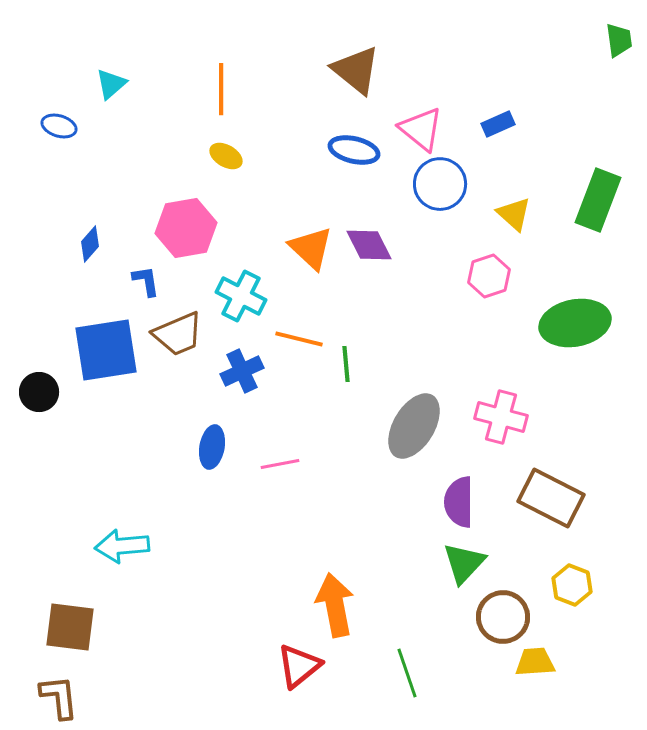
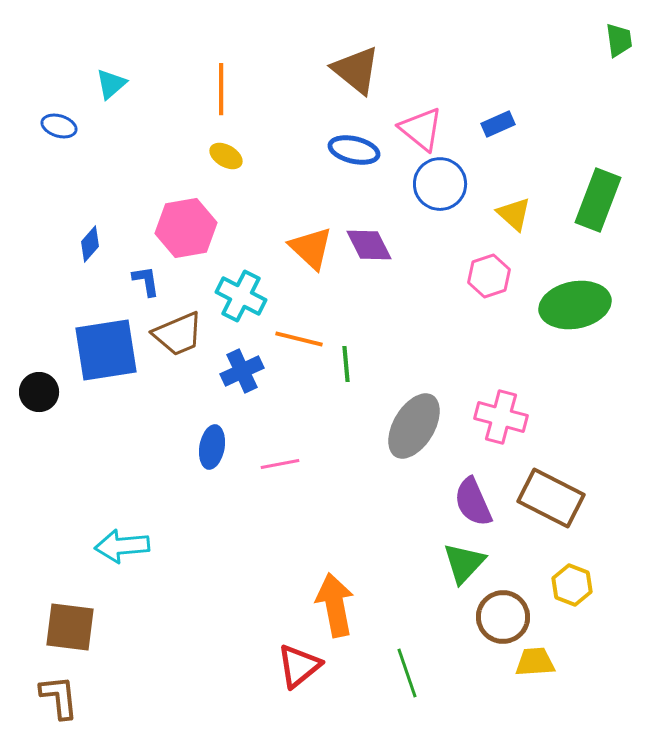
green ellipse at (575, 323): moved 18 px up
purple semicircle at (459, 502): moved 14 px right; rotated 24 degrees counterclockwise
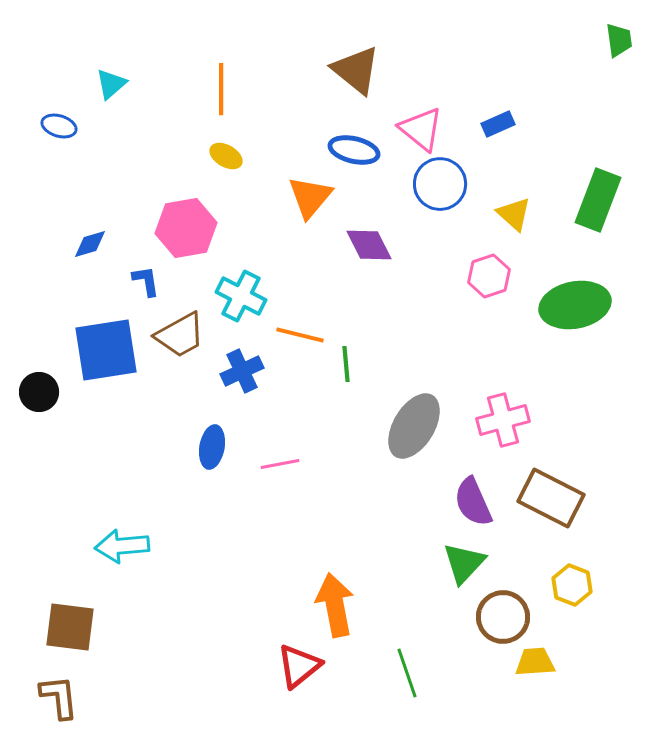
blue diamond at (90, 244): rotated 33 degrees clockwise
orange triangle at (311, 248): moved 1 px left, 51 px up; rotated 27 degrees clockwise
brown trapezoid at (178, 334): moved 2 px right, 1 px down; rotated 6 degrees counterclockwise
orange line at (299, 339): moved 1 px right, 4 px up
pink cross at (501, 417): moved 2 px right, 3 px down; rotated 30 degrees counterclockwise
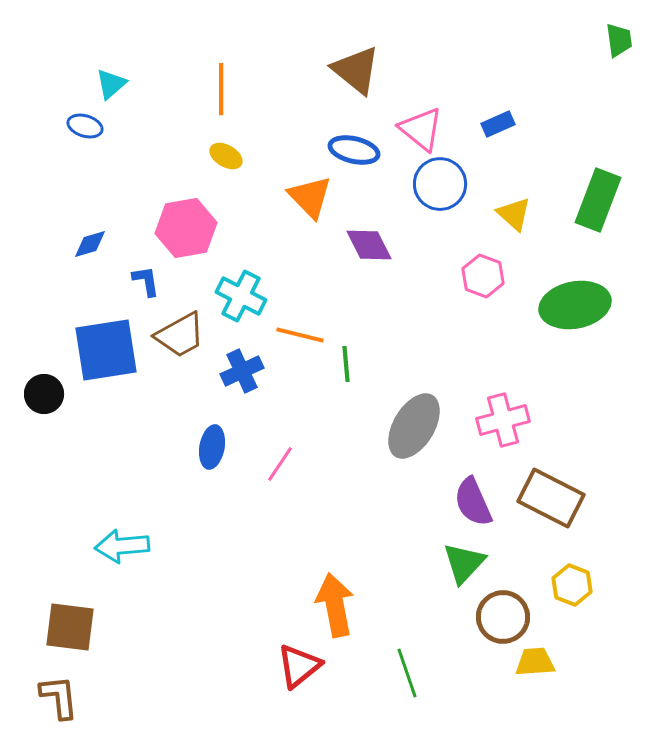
blue ellipse at (59, 126): moved 26 px right
orange triangle at (310, 197): rotated 24 degrees counterclockwise
pink hexagon at (489, 276): moved 6 px left; rotated 21 degrees counterclockwise
black circle at (39, 392): moved 5 px right, 2 px down
pink line at (280, 464): rotated 45 degrees counterclockwise
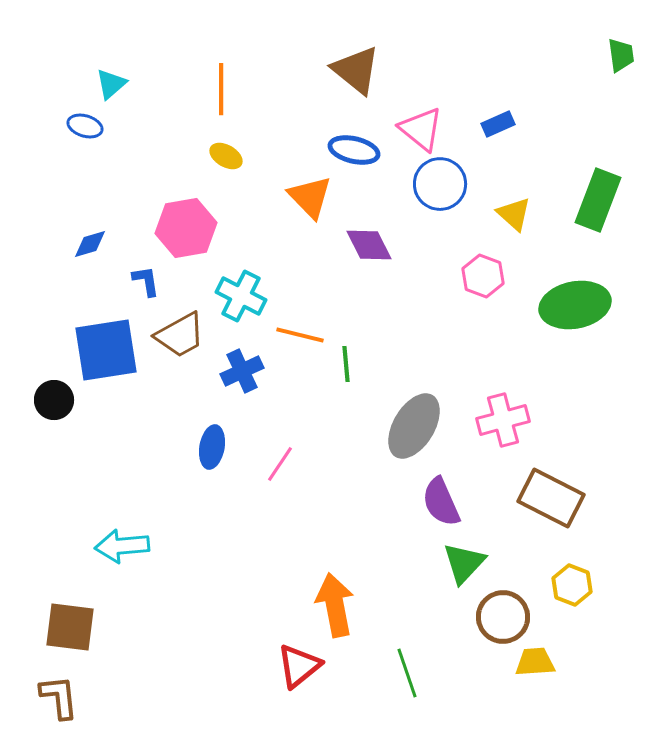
green trapezoid at (619, 40): moved 2 px right, 15 px down
black circle at (44, 394): moved 10 px right, 6 px down
purple semicircle at (473, 502): moved 32 px left
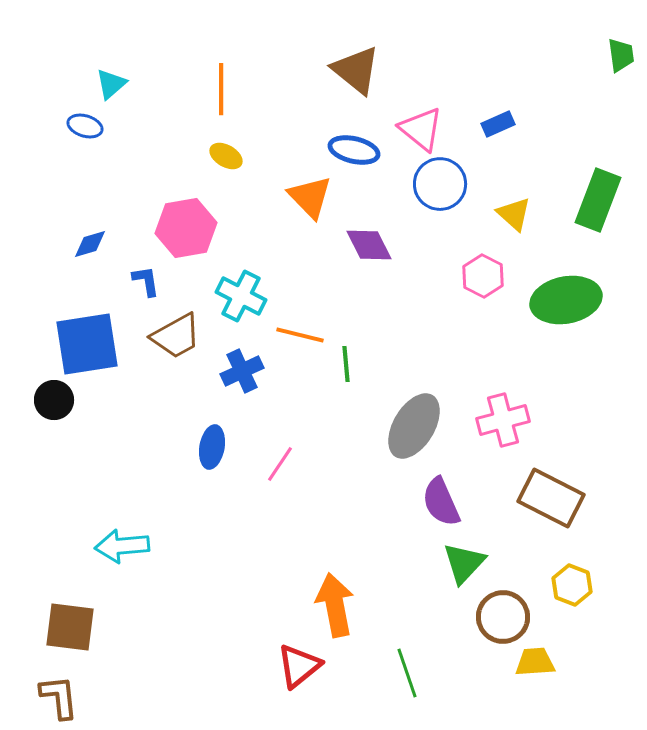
pink hexagon at (483, 276): rotated 6 degrees clockwise
green ellipse at (575, 305): moved 9 px left, 5 px up
brown trapezoid at (180, 335): moved 4 px left, 1 px down
blue square at (106, 350): moved 19 px left, 6 px up
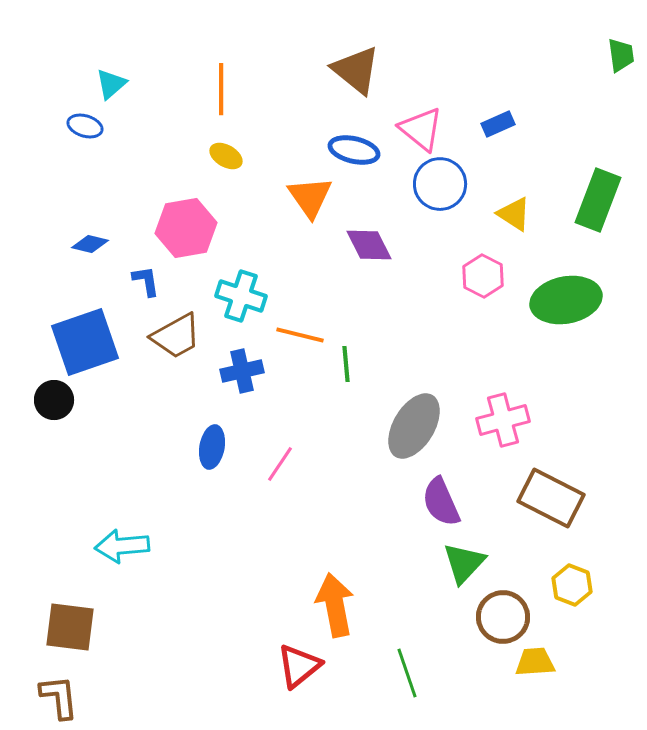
orange triangle at (310, 197): rotated 9 degrees clockwise
yellow triangle at (514, 214): rotated 9 degrees counterclockwise
blue diamond at (90, 244): rotated 30 degrees clockwise
cyan cross at (241, 296): rotated 9 degrees counterclockwise
blue square at (87, 344): moved 2 px left, 2 px up; rotated 10 degrees counterclockwise
blue cross at (242, 371): rotated 12 degrees clockwise
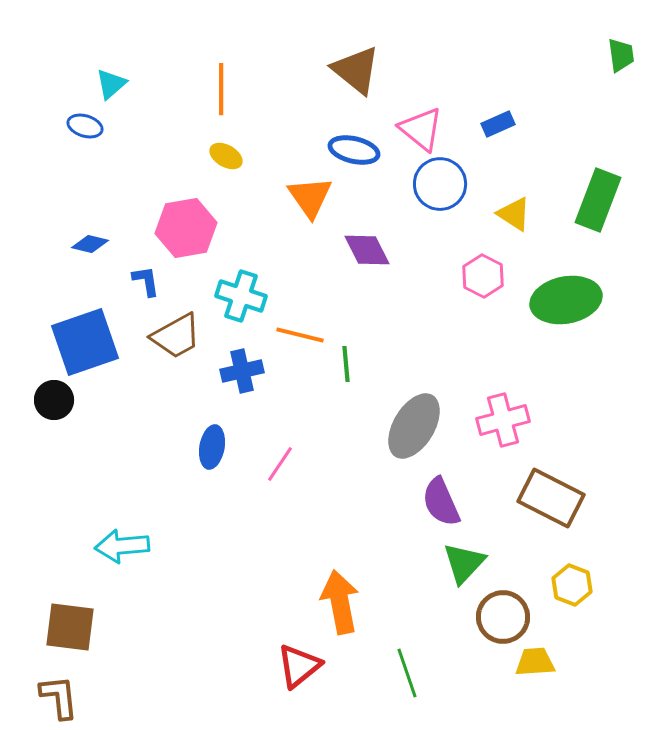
purple diamond at (369, 245): moved 2 px left, 5 px down
orange arrow at (335, 605): moved 5 px right, 3 px up
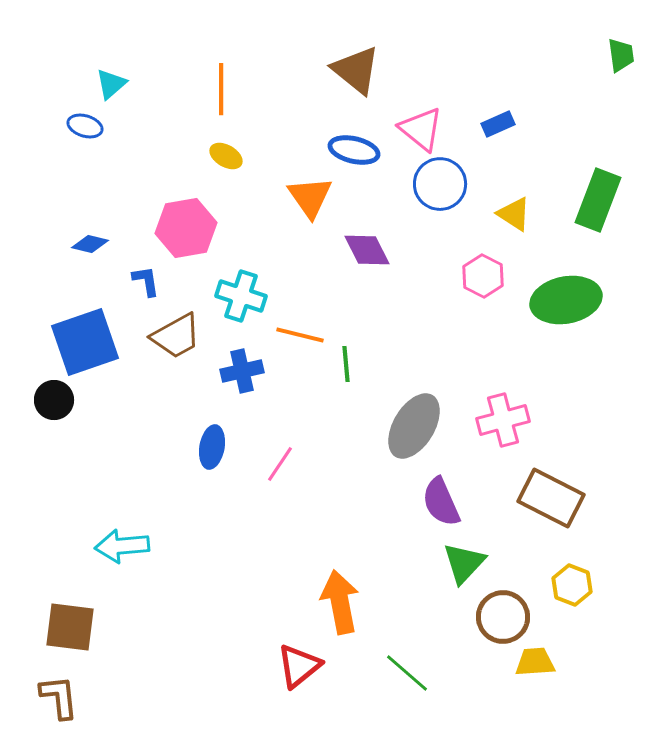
green line at (407, 673): rotated 30 degrees counterclockwise
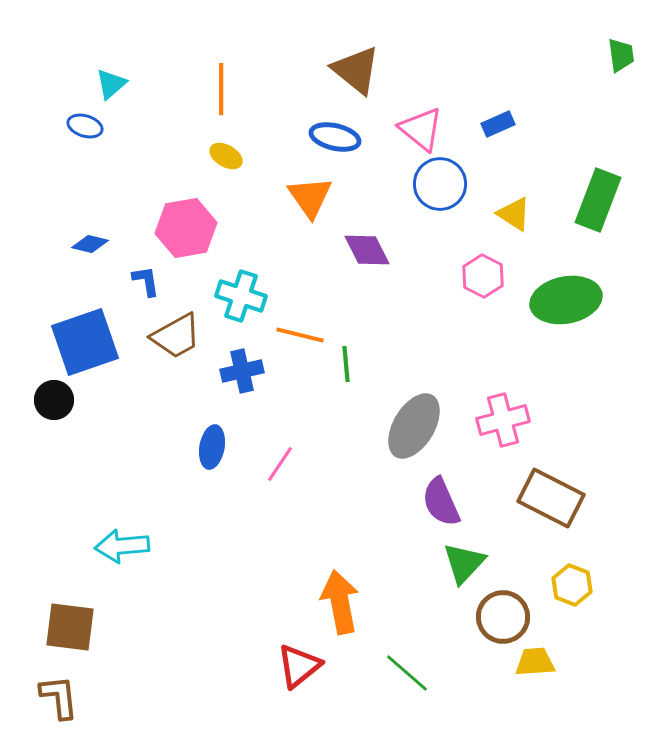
blue ellipse at (354, 150): moved 19 px left, 13 px up
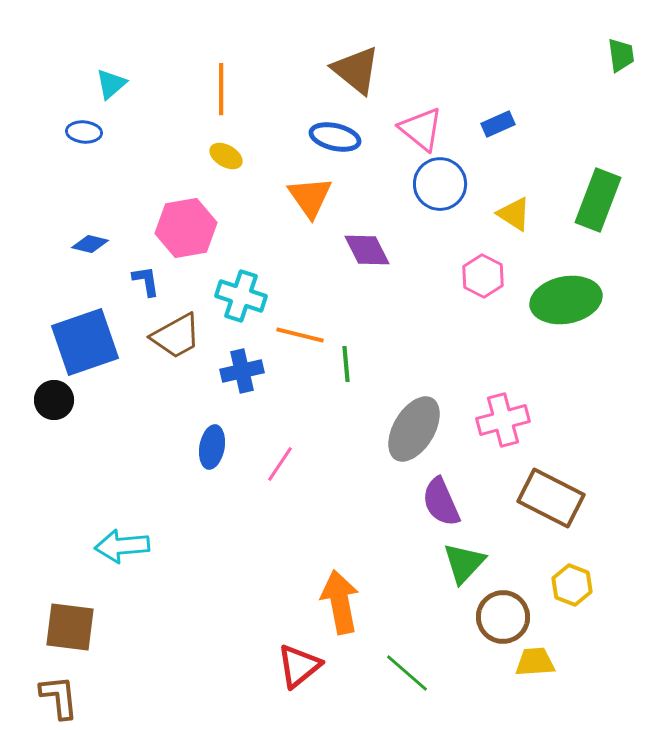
blue ellipse at (85, 126): moved 1 px left, 6 px down; rotated 12 degrees counterclockwise
gray ellipse at (414, 426): moved 3 px down
